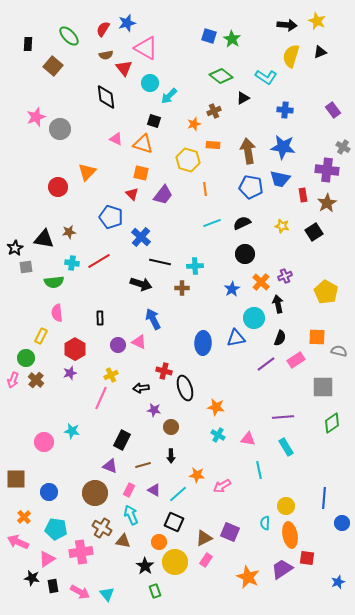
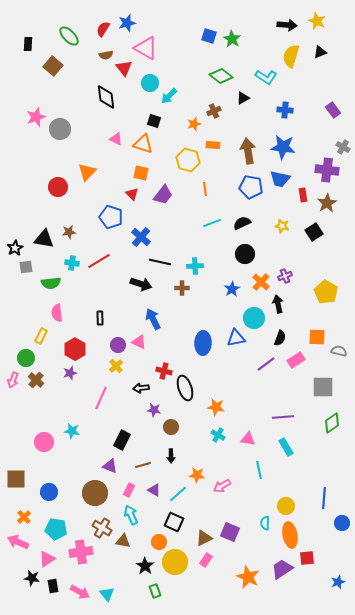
green semicircle at (54, 282): moved 3 px left, 1 px down
yellow cross at (111, 375): moved 5 px right, 9 px up; rotated 16 degrees counterclockwise
red square at (307, 558): rotated 14 degrees counterclockwise
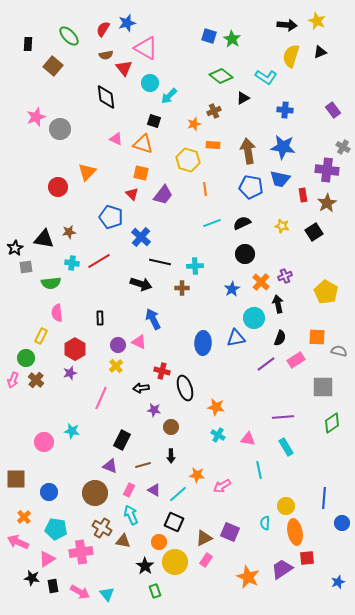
red cross at (164, 371): moved 2 px left
orange ellipse at (290, 535): moved 5 px right, 3 px up
